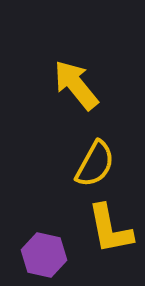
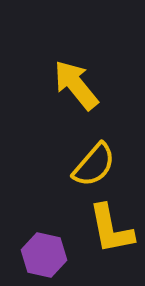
yellow semicircle: moved 1 px left, 1 px down; rotated 12 degrees clockwise
yellow L-shape: moved 1 px right
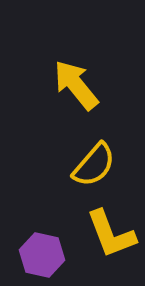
yellow L-shape: moved 5 px down; rotated 10 degrees counterclockwise
purple hexagon: moved 2 px left
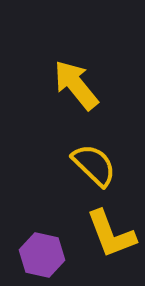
yellow semicircle: rotated 87 degrees counterclockwise
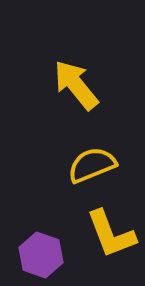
yellow semicircle: moved 2 px left; rotated 66 degrees counterclockwise
purple hexagon: moved 1 px left; rotated 6 degrees clockwise
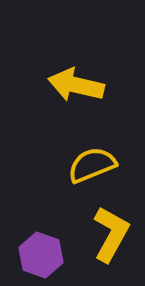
yellow arrow: rotated 38 degrees counterclockwise
yellow L-shape: rotated 130 degrees counterclockwise
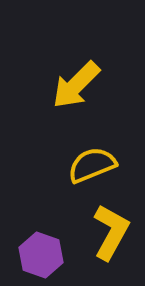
yellow arrow: rotated 58 degrees counterclockwise
yellow L-shape: moved 2 px up
